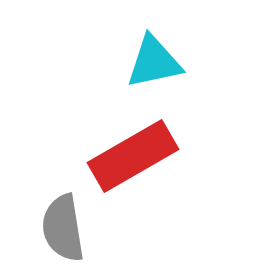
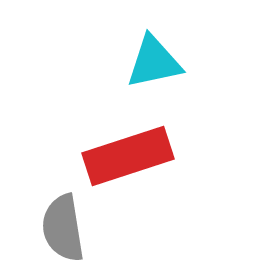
red rectangle: moved 5 px left; rotated 12 degrees clockwise
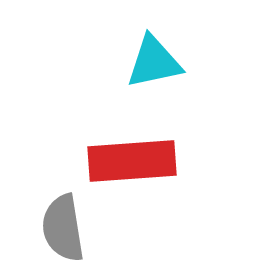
red rectangle: moved 4 px right, 5 px down; rotated 14 degrees clockwise
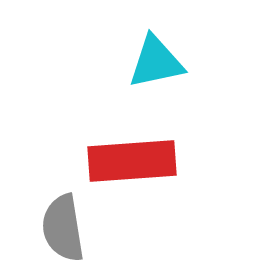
cyan triangle: moved 2 px right
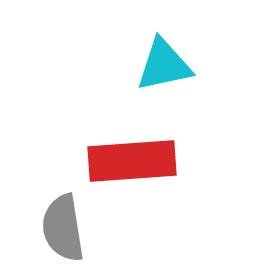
cyan triangle: moved 8 px right, 3 px down
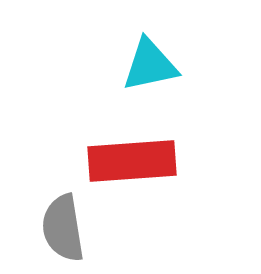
cyan triangle: moved 14 px left
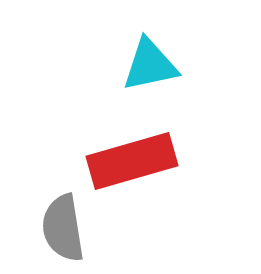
red rectangle: rotated 12 degrees counterclockwise
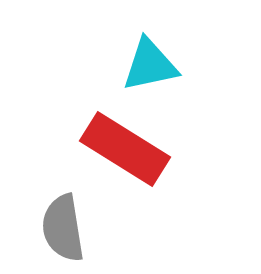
red rectangle: moved 7 px left, 12 px up; rotated 48 degrees clockwise
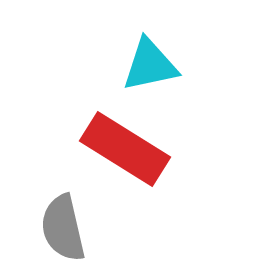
gray semicircle: rotated 4 degrees counterclockwise
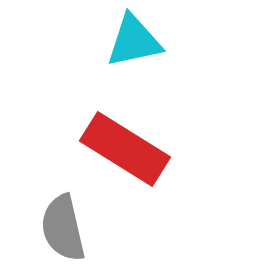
cyan triangle: moved 16 px left, 24 px up
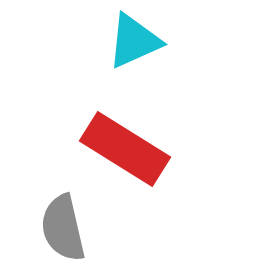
cyan triangle: rotated 12 degrees counterclockwise
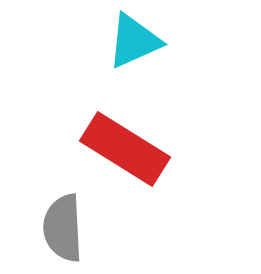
gray semicircle: rotated 10 degrees clockwise
